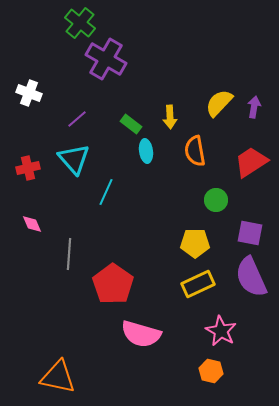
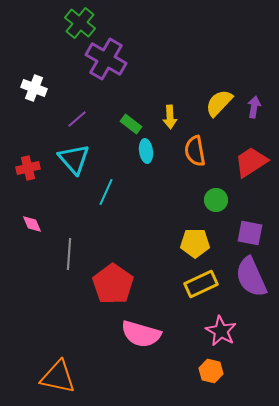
white cross: moved 5 px right, 5 px up
yellow rectangle: moved 3 px right
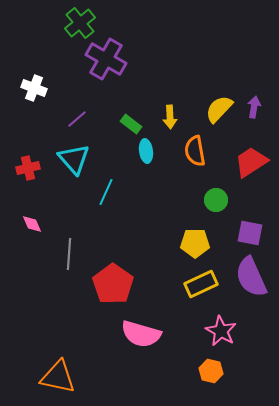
green cross: rotated 12 degrees clockwise
yellow semicircle: moved 6 px down
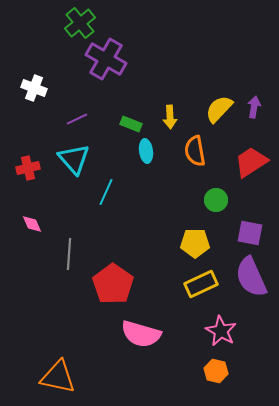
purple line: rotated 15 degrees clockwise
green rectangle: rotated 15 degrees counterclockwise
orange hexagon: moved 5 px right
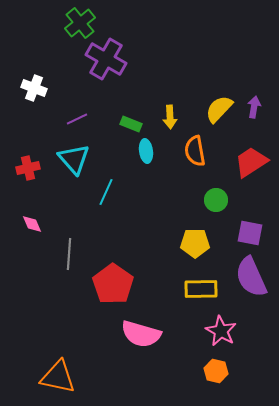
yellow rectangle: moved 5 px down; rotated 24 degrees clockwise
